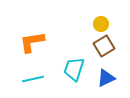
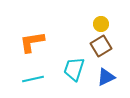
brown square: moved 3 px left
blue triangle: moved 1 px up
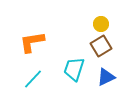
cyan line: rotated 35 degrees counterclockwise
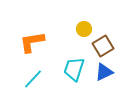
yellow circle: moved 17 px left, 5 px down
brown square: moved 2 px right
blue triangle: moved 2 px left, 5 px up
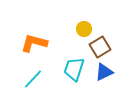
orange L-shape: moved 2 px right, 1 px down; rotated 24 degrees clockwise
brown square: moved 3 px left, 1 px down
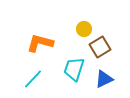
orange L-shape: moved 6 px right
blue triangle: moved 7 px down
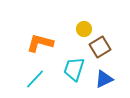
cyan line: moved 2 px right
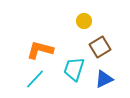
yellow circle: moved 8 px up
orange L-shape: moved 7 px down
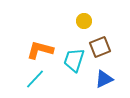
brown square: rotated 10 degrees clockwise
cyan trapezoid: moved 9 px up
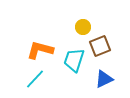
yellow circle: moved 1 px left, 6 px down
brown square: moved 1 px up
